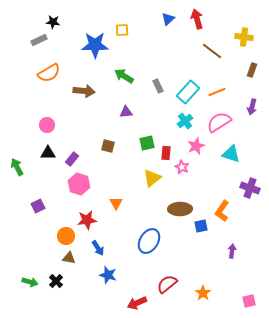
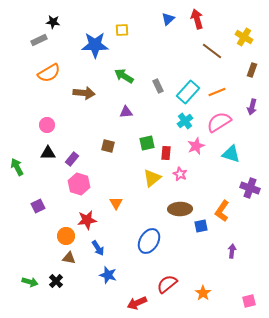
yellow cross at (244, 37): rotated 24 degrees clockwise
brown arrow at (84, 91): moved 2 px down
pink star at (182, 167): moved 2 px left, 7 px down
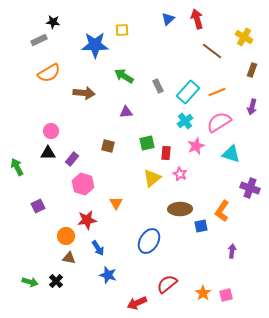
pink circle at (47, 125): moved 4 px right, 6 px down
pink hexagon at (79, 184): moved 4 px right
pink square at (249, 301): moved 23 px left, 6 px up
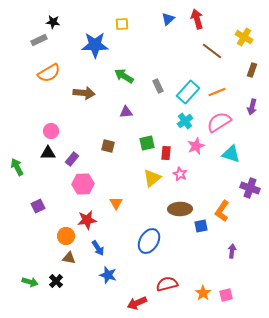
yellow square at (122, 30): moved 6 px up
pink hexagon at (83, 184): rotated 20 degrees counterclockwise
red semicircle at (167, 284): rotated 25 degrees clockwise
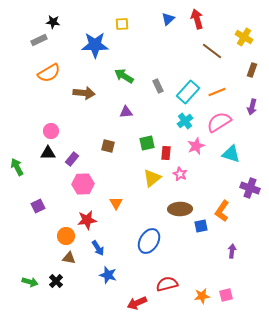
orange star at (203, 293): moved 1 px left, 3 px down; rotated 28 degrees clockwise
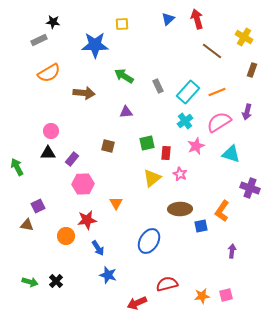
purple arrow at (252, 107): moved 5 px left, 5 px down
brown triangle at (69, 258): moved 42 px left, 33 px up
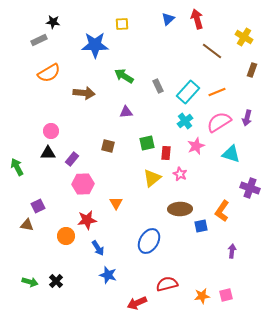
purple arrow at (247, 112): moved 6 px down
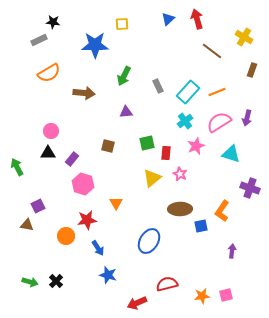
green arrow at (124, 76): rotated 96 degrees counterclockwise
pink hexagon at (83, 184): rotated 20 degrees clockwise
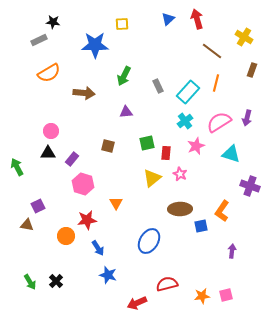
orange line at (217, 92): moved 1 px left, 9 px up; rotated 54 degrees counterclockwise
purple cross at (250, 188): moved 2 px up
green arrow at (30, 282): rotated 42 degrees clockwise
